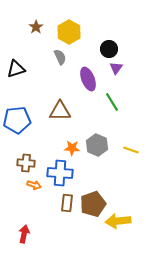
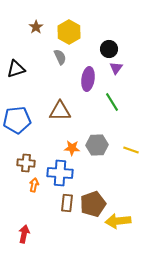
purple ellipse: rotated 30 degrees clockwise
gray hexagon: rotated 25 degrees counterclockwise
orange arrow: rotated 96 degrees counterclockwise
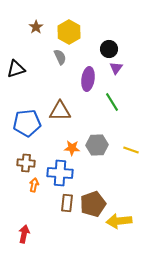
blue pentagon: moved 10 px right, 3 px down
yellow arrow: moved 1 px right
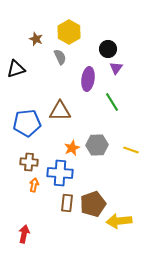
brown star: moved 12 px down; rotated 16 degrees counterclockwise
black circle: moved 1 px left
orange star: rotated 28 degrees counterclockwise
brown cross: moved 3 px right, 1 px up
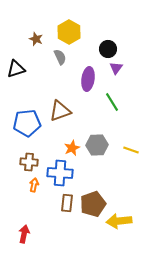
brown triangle: rotated 20 degrees counterclockwise
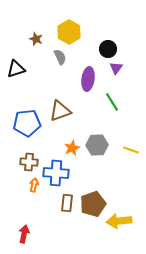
blue cross: moved 4 px left
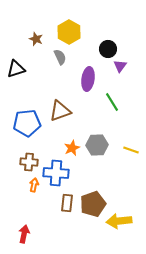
purple triangle: moved 4 px right, 2 px up
